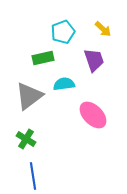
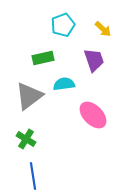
cyan pentagon: moved 7 px up
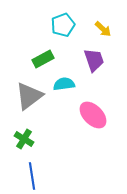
green rectangle: moved 1 px down; rotated 15 degrees counterclockwise
green cross: moved 2 px left
blue line: moved 1 px left
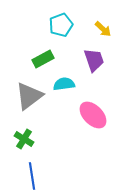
cyan pentagon: moved 2 px left
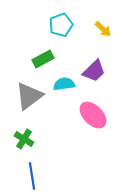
purple trapezoid: moved 11 px down; rotated 65 degrees clockwise
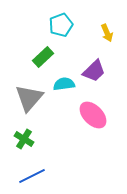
yellow arrow: moved 4 px right, 4 px down; rotated 24 degrees clockwise
green rectangle: moved 2 px up; rotated 15 degrees counterclockwise
gray triangle: moved 2 px down; rotated 12 degrees counterclockwise
blue line: rotated 72 degrees clockwise
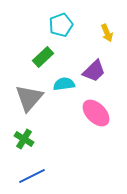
pink ellipse: moved 3 px right, 2 px up
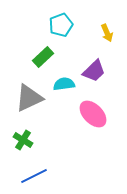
gray triangle: rotated 24 degrees clockwise
pink ellipse: moved 3 px left, 1 px down
green cross: moved 1 px left, 1 px down
blue line: moved 2 px right
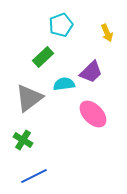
purple trapezoid: moved 3 px left, 1 px down
gray triangle: rotated 12 degrees counterclockwise
